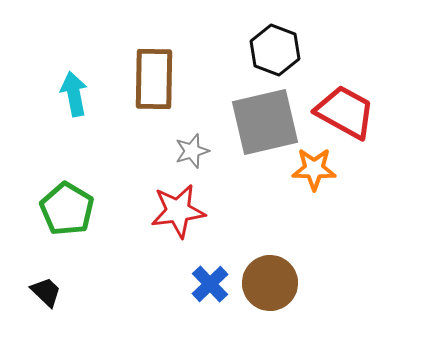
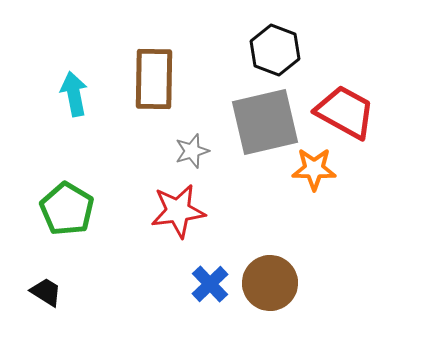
black trapezoid: rotated 12 degrees counterclockwise
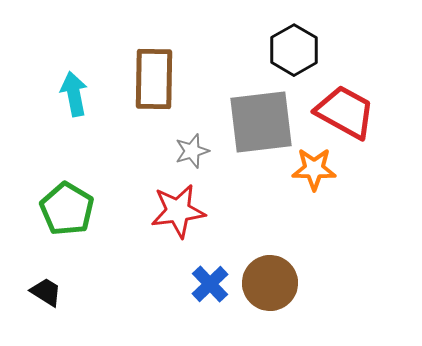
black hexagon: moved 19 px right; rotated 9 degrees clockwise
gray square: moved 4 px left; rotated 6 degrees clockwise
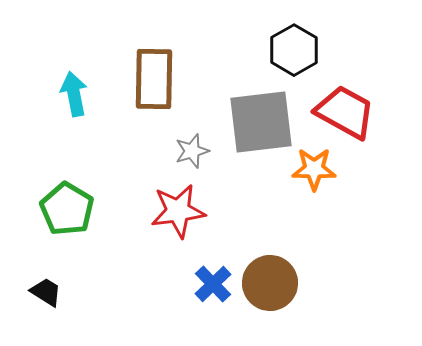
blue cross: moved 3 px right
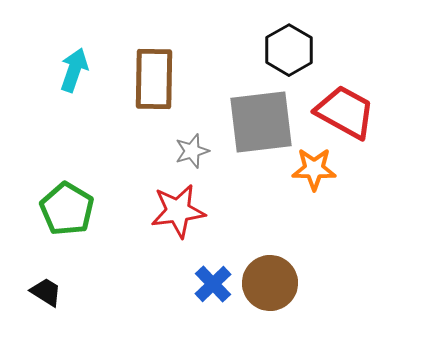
black hexagon: moved 5 px left
cyan arrow: moved 24 px up; rotated 30 degrees clockwise
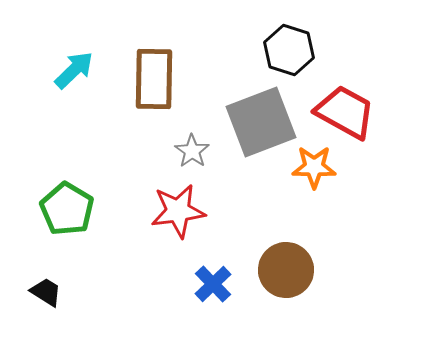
black hexagon: rotated 12 degrees counterclockwise
cyan arrow: rotated 27 degrees clockwise
gray square: rotated 14 degrees counterclockwise
gray star: rotated 20 degrees counterclockwise
orange star: moved 2 px up
brown circle: moved 16 px right, 13 px up
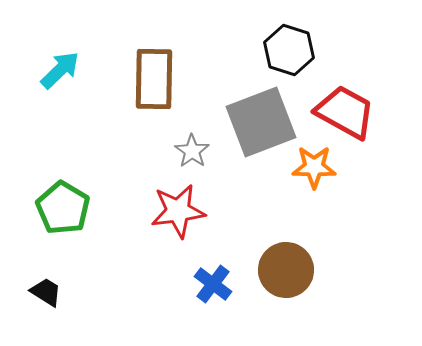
cyan arrow: moved 14 px left
green pentagon: moved 4 px left, 1 px up
blue cross: rotated 9 degrees counterclockwise
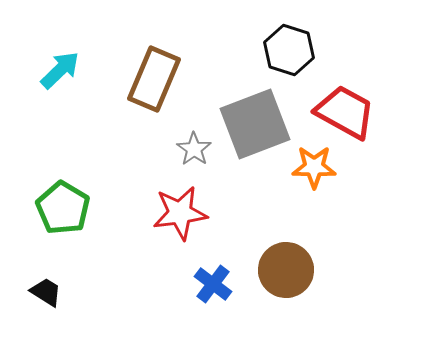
brown rectangle: rotated 22 degrees clockwise
gray square: moved 6 px left, 2 px down
gray star: moved 2 px right, 2 px up
red star: moved 2 px right, 2 px down
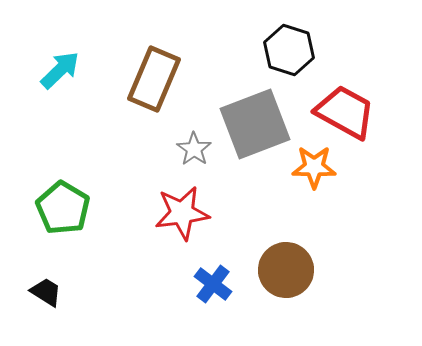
red star: moved 2 px right
